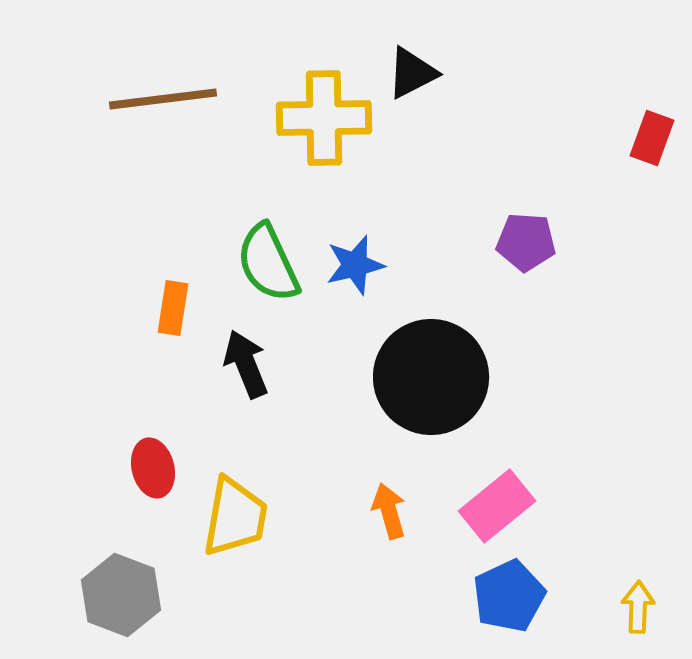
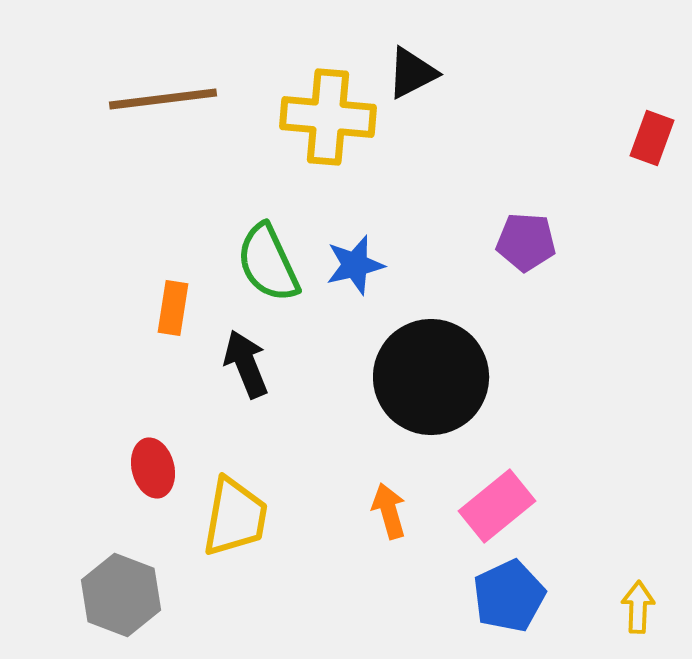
yellow cross: moved 4 px right, 1 px up; rotated 6 degrees clockwise
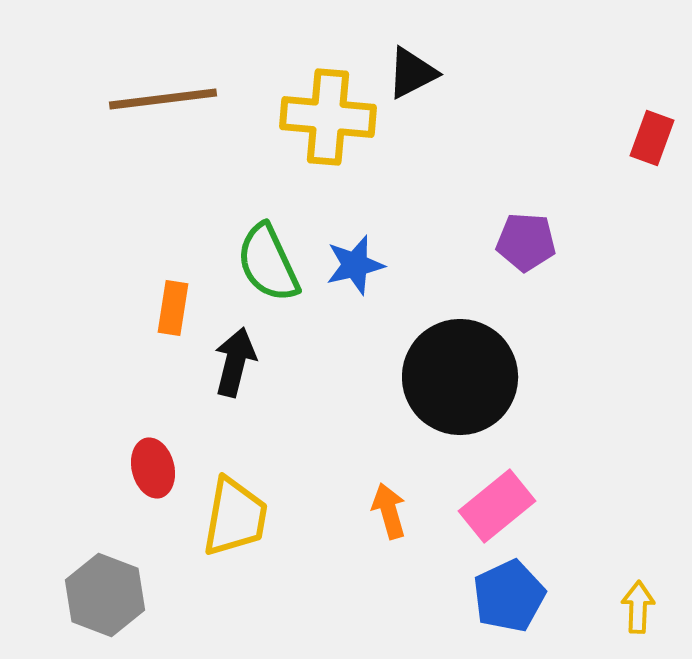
black arrow: moved 11 px left, 2 px up; rotated 36 degrees clockwise
black circle: moved 29 px right
gray hexagon: moved 16 px left
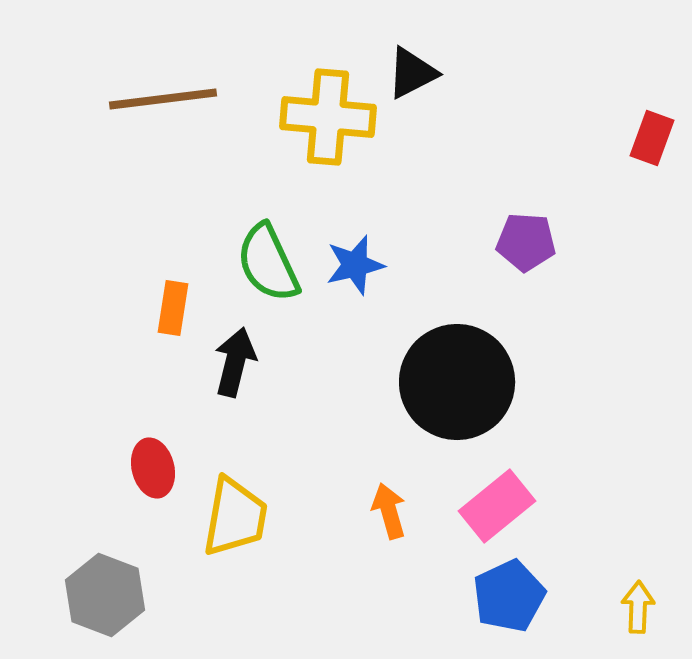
black circle: moved 3 px left, 5 px down
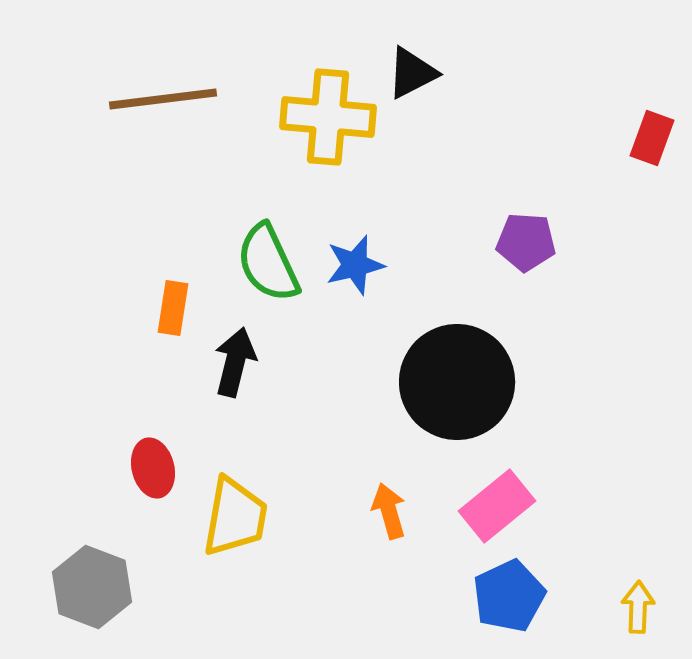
gray hexagon: moved 13 px left, 8 px up
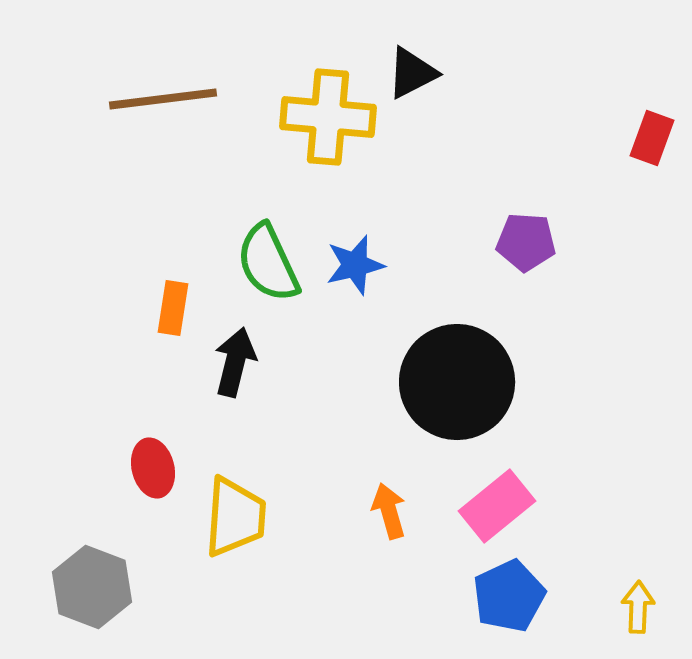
yellow trapezoid: rotated 6 degrees counterclockwise
